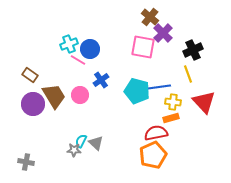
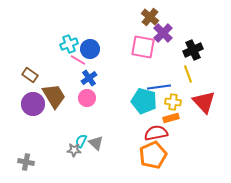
blue cross: moved 12 px left, 2 px up
cyan pentagon: moved 7 px right, 10 px down
pink circle: moved 7 px right, 3 px down
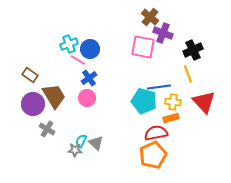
purple cross: rotated 24 degrees counterclockwise
gray star: moved 1 px right
gray cross: moved 21 px right, 33 px up; rotated 21 degrees clockwise
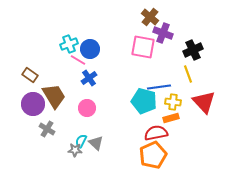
pink circle: moved 10 px down
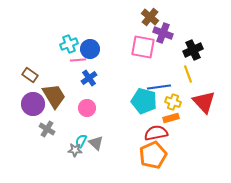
pink line: rotated 35 degrees counterclockwise
yellow cross: rotated 14 degrees clockwise
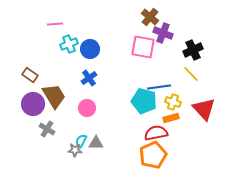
pink line: moved 23 px left, 36 px up
yellow line: moved 3 px right; rotated 24 degrees counterclockwise
red triangle: moved 7 px down
gray triangle: rotated 42 degrees counterclockwise
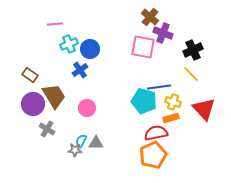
blue cross: moved 9 px left, 8 px up
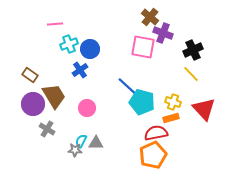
blue line: moved 31 px left; rotated 50 degrees clockwise
cyan pentagon: moved 2 px left, 1 px down
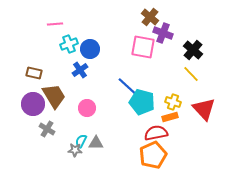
black cross: rotated 24 degrees counterclockwise
brown rectangle: moved 4 px right, 2 px up; rotated 21 degrees counterclockwise
orange rectangle: moved 1 px left, 1 px up
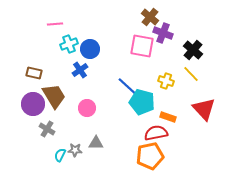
pink square: moved 1 px left, 1 px up
yellow cross: moved 7 px left, 21 px up
orange rectangle: moved 2 px left; rotated 35 degrees clockwise
cyan semicircle: moved 21 px left, 14 px down
orange pentagon: moved 3 px left, 1 px down; rotated 12 degrees clockwise
